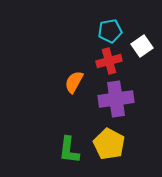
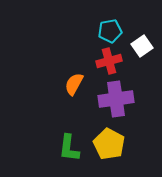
orange semicircle: moved 2 px down
green L-shape: moved 2 px up
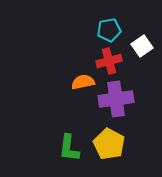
cyan pentagon: moved 1 px left, 1 px up
orange semicircle: moved 9 px right, 2 px up; rotated 50 degrees clockwise
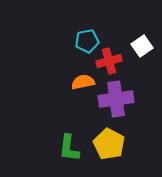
cyan pentagon: moved 22 px left, 11 px down
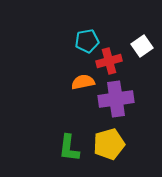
yellow pentagon: rotated 28 degrees clockwise
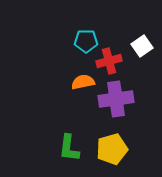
cyan pentagon: moved 1 px left; rotated 10 degrees clockwise
yellow pentagon: moved 3 px right, 5 px down
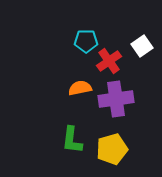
red cross: rotated 20 degrees counterclockwise
orange semicircle: moved 3 px left, 6 px down
green L-shape: moved 3 px right, 8 px up
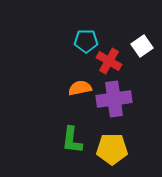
red cross: rotated 25 degrees counterclockwise
purple cross: moved 2 px left
yellow pentagon: rotated 16 degrees clockwise
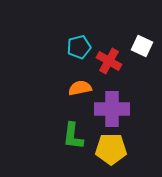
cyan pentagon: moved 7 px left, 6 px down; rotated 15 degrees counterclockwise
white square: rotated 30 degrees counterclockwise
purple cross: moved 2 px left, 10 px down; rotated 8 degrees clockwise
green L-shape: moved 1 px right, 4 px up
yellow pentagon: moved 1 px left
